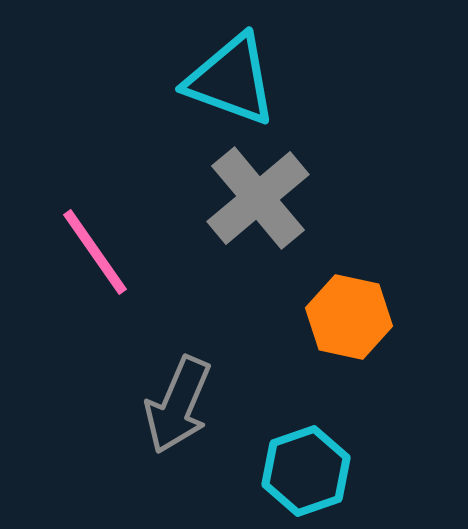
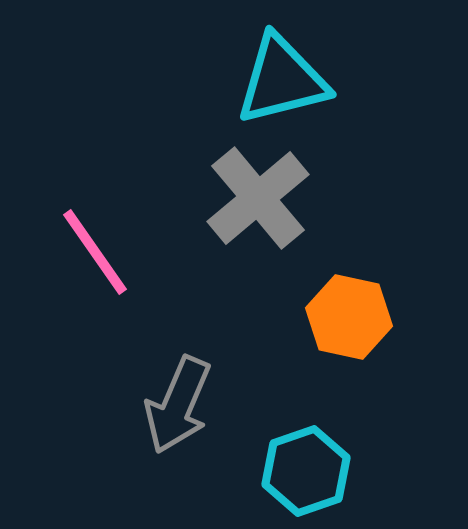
cyan triangle: moved 51 px right; rotated 34 degrees counterclockwise
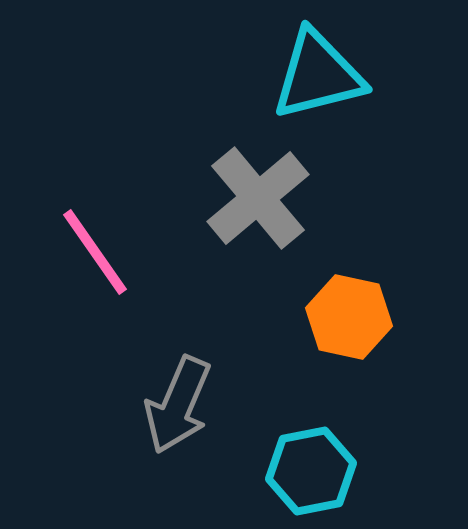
cyan triangle: moved 36 px right, 5 px up
cyan hexagon: moved 5 px right; rotated 8 degrees clockwise
